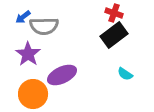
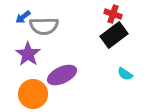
red cross: moved 1 px left, 1 px down
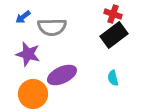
gray semicircle: moved 8 px right, 1 px down
purple star: rotated 20 degrees counterclockwise
cyan semicircle: moved 12 px left, 4 px down; rotated 42 degrees clockwise
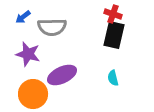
black rectangle: rotated 40 degrees counterclockwise
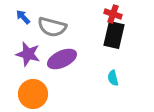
blue arrow: rotated 84 degrees clockwise
gray semicircle: rotated 16 degrees clockwise
purple ellipse: moved 16 px up
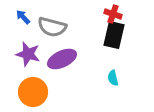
orange circle: moved 2 px up
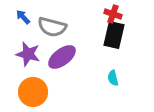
purple ellipse: moved 2 px up; rotated 12 degrees counterclockwise
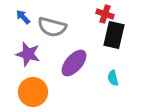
red cross: moved 8 px left
purple ellipse: moved 12 px right, 6 px down; rotated 12 degrees counterclockwise
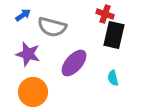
blue arrow: moved 2 px up; rotated 98 degrees clockwise
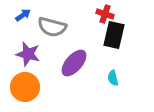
orange circle: moved 8 px left, 5 px up
